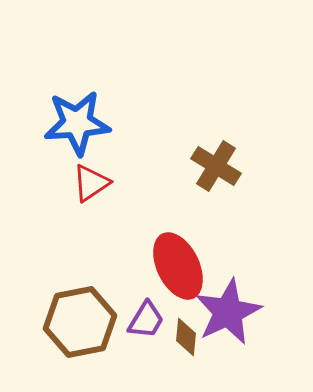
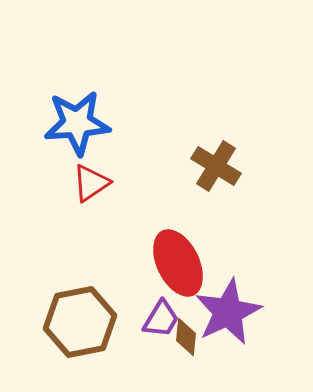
red ellipse: moved 3 px up
purple trapezoid: moved 15 px right, 1 px up
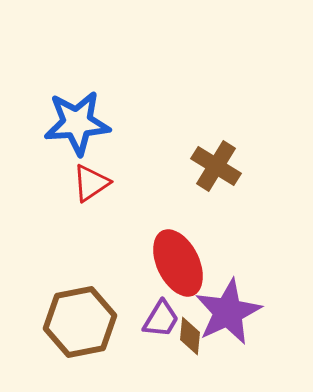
brown diamond: moved 4 px right, 1 px up
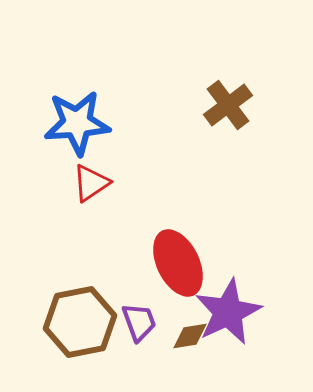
brown cross: moved 12 px right, 61 px up; rotated 21 degrees clockwise
purple trapezoid: moved 22 px left, 3 px down; rotated 51 degrees counterclockwise
brown diamond: rotated 75 degrees clockwise
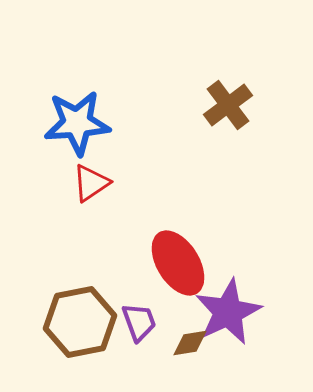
red ellipse: rotated 6 degrees counterclockwise
brown diamond: moved 7 px down
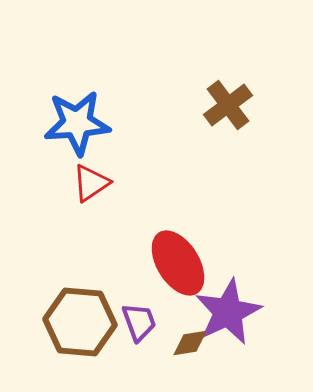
brown hexagon: rotated 16 degrees clockwise
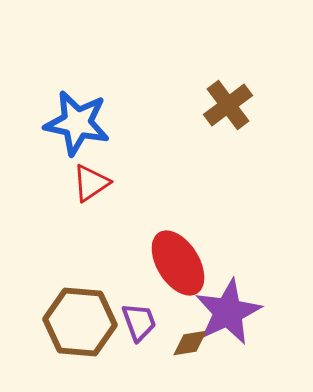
blue star: rotated 16 degrees clockwise
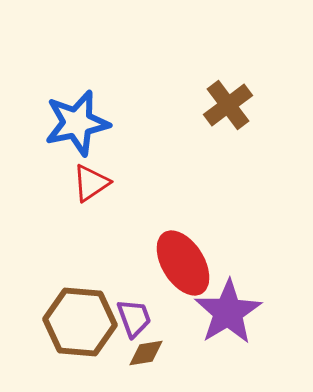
blue star: rotated 24 degrees counterclockwise
red ellipse: moved 5 px right
purple star: rotated 6 degrees counterclockwise
purple trapezoid: moved 5 px left, 4 px up
brown diamond: moved 44 px left, 10 px down
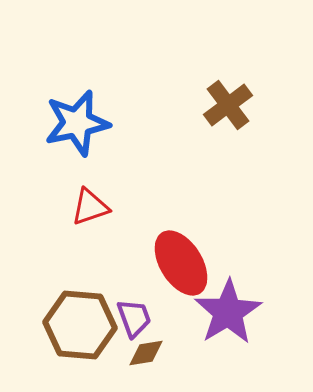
red triangle: moved 1 px left, 24 px down; rotated 15 degrees clockwise
red ellipse: moved 2 px left
brown hexagon: moved 3 px down
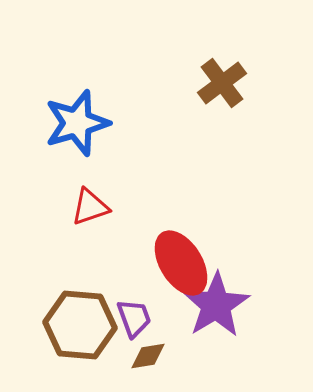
brown cross: moved 6 px left, 22 px up
blue star: rotated 4 degrees counterclockwise
purple star: moved 12 px left, 7 px up
brown diamond: moved 2 px right, 3 px down
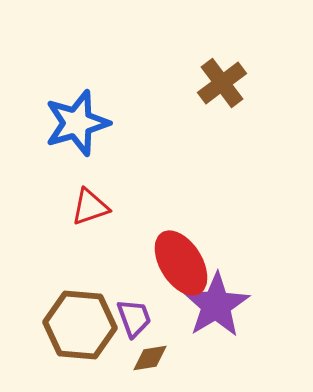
brown diamond: moved 2 px right, 2 px down
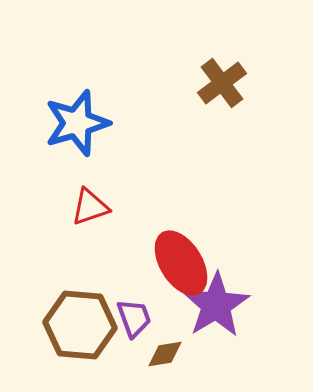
brown diamond: moved 15 px right, 4 px up
